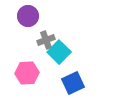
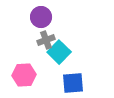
purple circle: moved 13 px right, 1 px down
pink hexagon: moved 3 px left, 2 px down
blue square: rotated 20 degrees clockwise
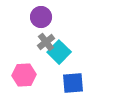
gray cross: moved 2 px down; rotated 18 degrees counterclockwise
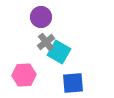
cyan square: rotated 15 degrees counterclockwise
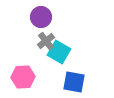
gray cross: moved 1 px up
pink hexagon: moved 1 px left, 2 px down
blue square: moved 1 px right, 1 px up; rotated 15 degrees clockwise
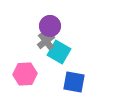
purple circle: moved 9 px right, 9 px down
pink hexagon: moved 2 px right, 3 px up
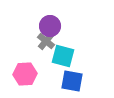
gray cross: rotated 12 degrees counterclockwise
cyan square: moved 4 px right, 4 px down; rotated 15 degrees counterclockwise
blue square: moved 2 px left, 1 px up
